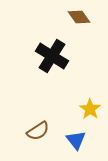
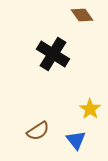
brown diamond: moved 3 px right, 2 px up
black cross: moved 1 px right, 2 px up
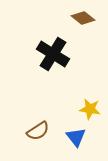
brown diamond: moved 1 px right, 3 px down; rotated 15 degrees counterclockwise
yellow star: rotated 25 degrees counterclockwise
blue triangle: moved 3 px up
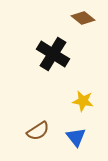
yellow star: moved 7 px left, 8 px up
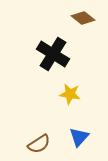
yellow star: moved 13 px left, 7 px up
brown semicircle: moved 1 px right, 13 px down
blue triangle: moved 3 px right; rotated 20 degrees clockwise
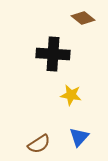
black cross: rotated 28 degrees counterclockwise
yellow star: moved 1 px right, 1 px down
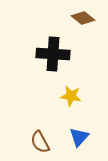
yellow star: moved 1 px down
brown semicircle: moved 1 px right, 2 px up; rotated 95 degrees clockwise
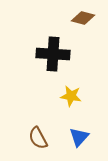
brown diamond: rotated 25 degrees counterclockwise
brown semicircle: moved 2 px left, 4 px up
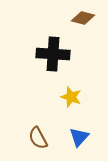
yellow star: moved 1 px down; rotated 10 degrees clockwise
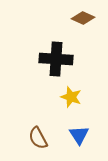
brown diamond: rotated 10 degrees clockwise
black cross: moved 3 px right, 5 px down
blue triangle: moved 2 px up; rotated 15 degrees counterclockwise
